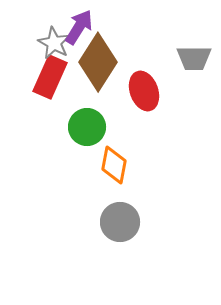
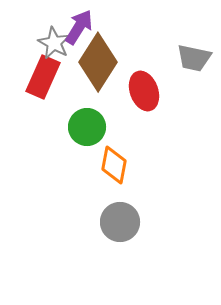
gray trapezoid: rotated 12 degrees clockwise
red rectangle: moved 7 px left
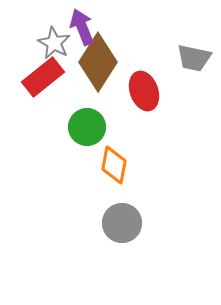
purple arrow: moved 3 px right; rotated 54 degrees counterclockwise
red rectangle: rotated 27 degrees clockwise
gray circle: moved 2 px right, 1 px down
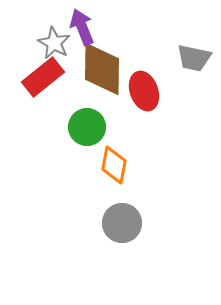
brown diamond: moved 4 px right, 7 px down; rotated 32 degrees counterclockwise
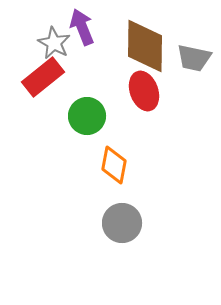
brown diamond: moved 43 px right, 23 px up
green circle: moved 11 px up
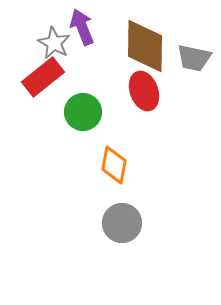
green circle: moved 4 px left, 4 px up
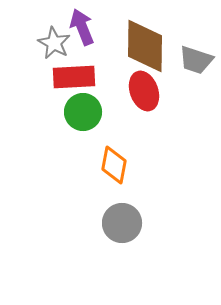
gray trapezoid: moved 2 px right, 2 px down; rotated 6 degrees clockwise
red rectangle: moved 31 px right; rotated 36 degrees clockwise
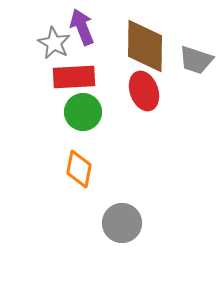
orange diamond: moved 35 px left, 4 px down
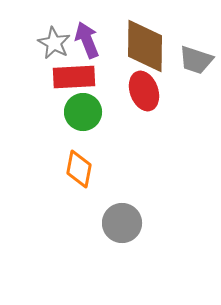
purple arrow: moved 5 px right, 13 px down
